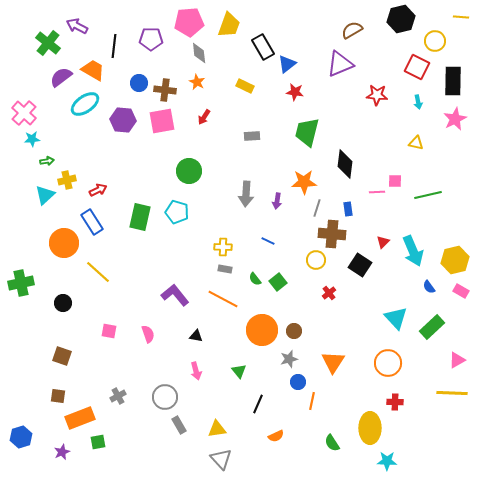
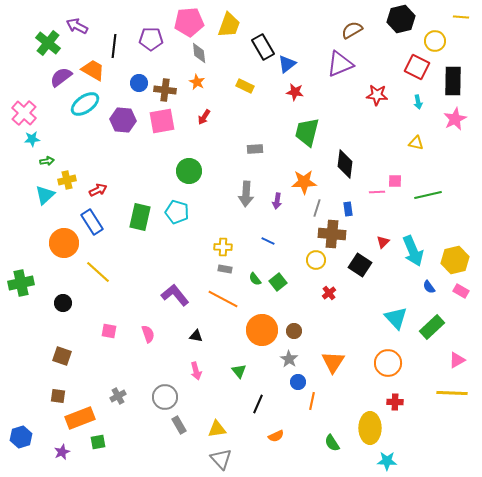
gray rectangle at (252, 136): moved 3 px right, 13 px down
gray star at (289, 359): rotated 24 degrees counterclockwise
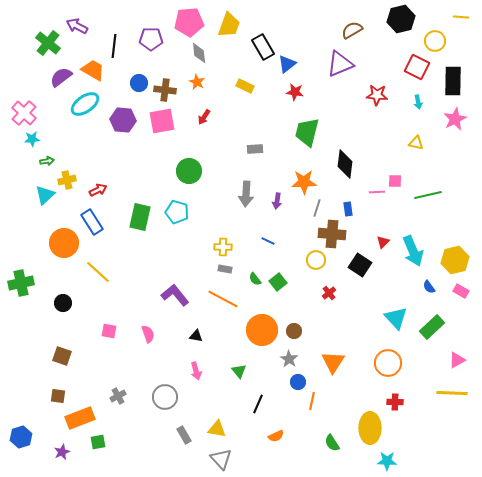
gray rectangle at (179, 425): moved 5 px right, 10 px down
yellow triangle at (217, 429): rotated 18 degrees clockwise
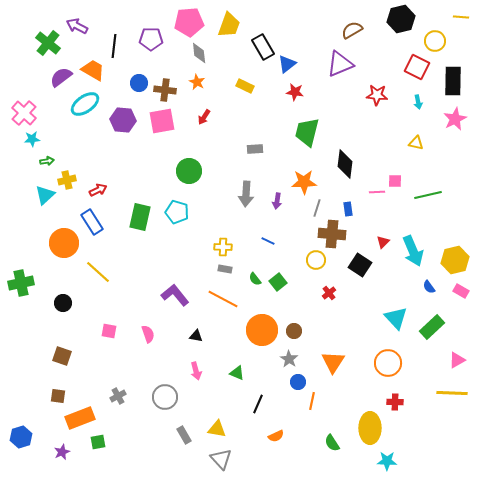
green triangle at (239, 371): moved 2 px left, 2 px down; rotated 28 degrees counterclockwise
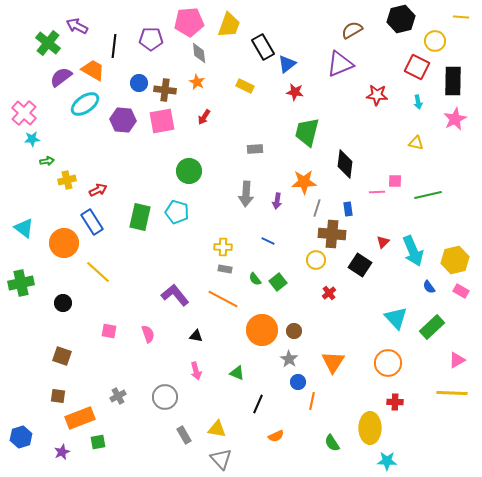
cyan triangle at (45, 195): moved 21 px left, 33 px down; rotated 40 degrees counterclockwise
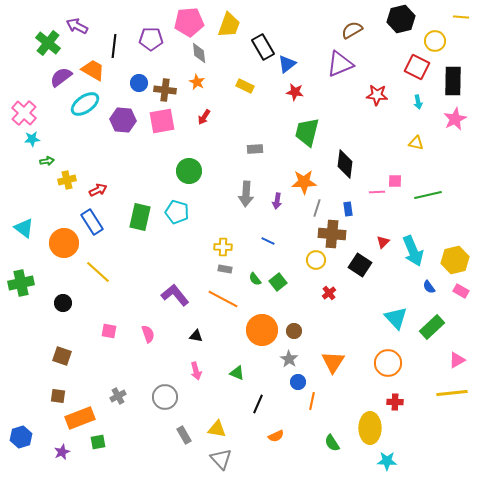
yellow line at (452, 393): rotated 8 degrees counterclockwise
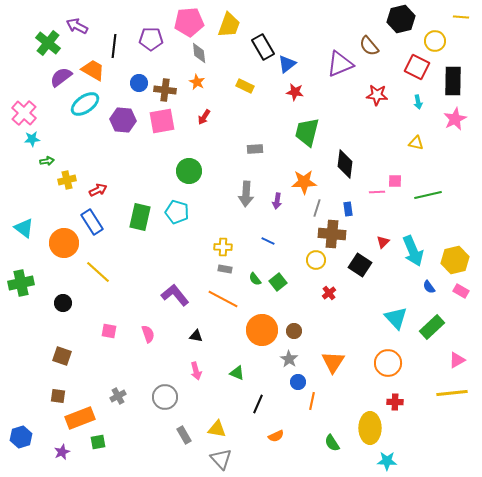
brown semicircle at (352, 30): moved 17 px right, 16 px down; rotated 100 degrees counterclockwise
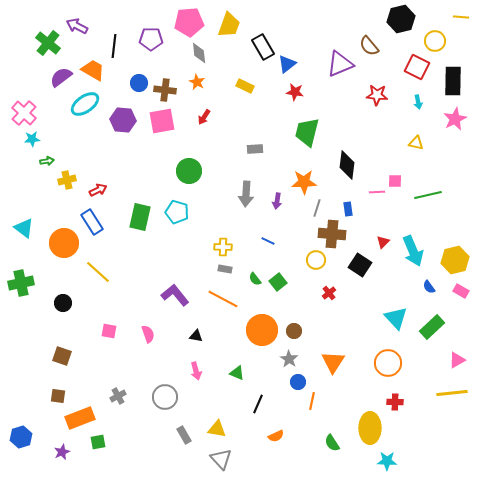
black diamond at (345, 164): moved 2 px right, 1 px down
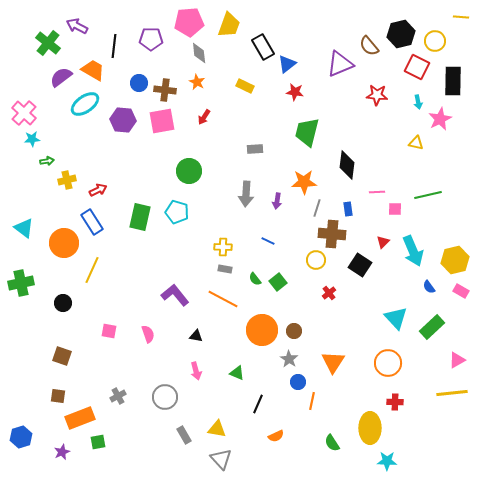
black hexagon at (401, 19): moved 15 px down
pink star at (455, 119): moved 15 px left
pink square at (395, 181): moved 28 px down
yellow line at (98, 272): moved 6 px left, 2 px up; rotated 72 degrees clockwise
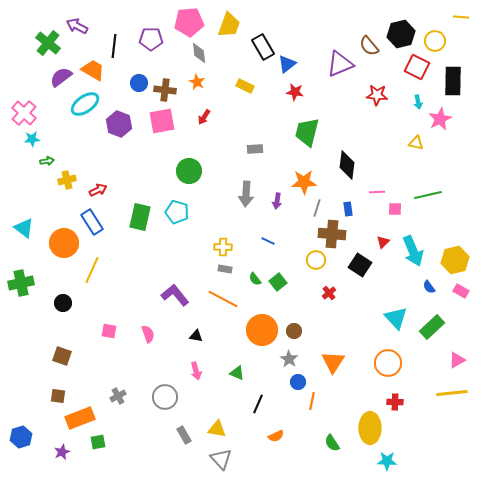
purple hexagon at (123, 120): moved 4 px left, 4 px down; rotated 15 degrees clockwise
